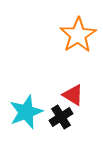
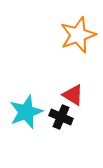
orange star: rotated 12 degrees clockwise
black cross: rotated 35 degrees counterclockwise
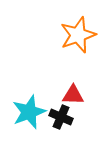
red triangle: rotated 30 degrees counterclockwise
cyan star: moved 3 px right
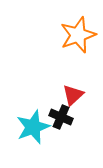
red triangle: rotated 45 degrees counterclockwise
cyan star: moved 4 px right, 15 px down
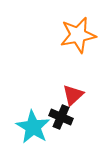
orange star: rotated 9 degrees clockwise
cyan star: rotated 20 degrees counterclockwise
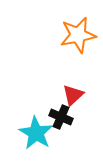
cyan star: moved 3 px right, 6 px down
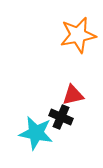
red triangle: rotated 30 degrees clockwise
cyan star: rotated 20 degrees counterclockwise
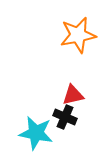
black cross: moved 4 px right
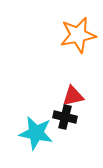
red triangle: moved 1 px down
black cross: rotated 10 degrees counterclockwise
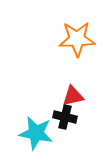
orange star: moved 1 px left, 4 px down; rotated 9 degrees clockwise
